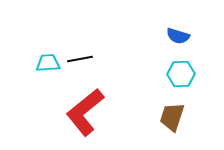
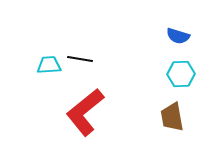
black line: rotated 20 degrees clockwise
cyan trapezoid: moved 1 px right, 2 px down
brown trapezoid: rotated 28 degrees counterclockwise
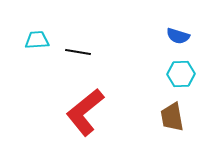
black line: moved 2 px left, 7 px up
cyan trapezoid: moved 12 px left, 25 px up
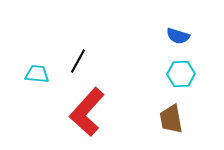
cyan trapezoid: moved 34 px down; rotated 10 degrees clockwise
black line: moved 9 px down; rotated 70 degrees counterclockwise
red L-shape: moved 2 px right; rotated 9 degrees counterclockwise
brown trapezoid: moved 1 px left, 2 px down
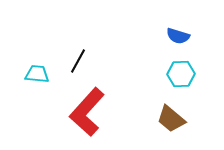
brown trapezoid: rotated 40 degrees counterclockwise
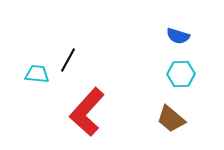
black line: moved 10 px left, 1 px up
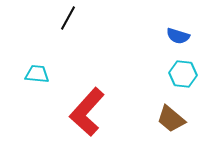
black line: moved 42 px up
cyan hexagon: moved 2 px right; rotated 8 degrees clockwise
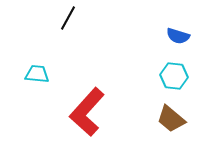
cyan hexagon: moved 9 px left, 2 px down
